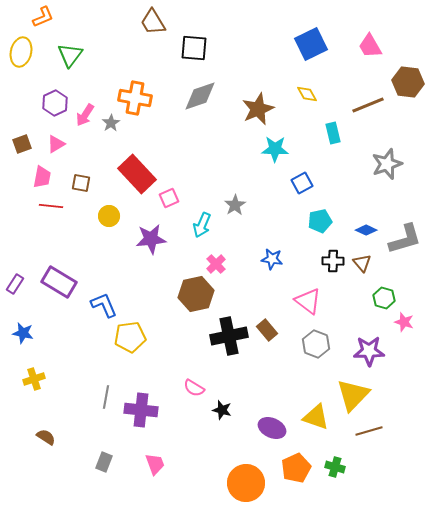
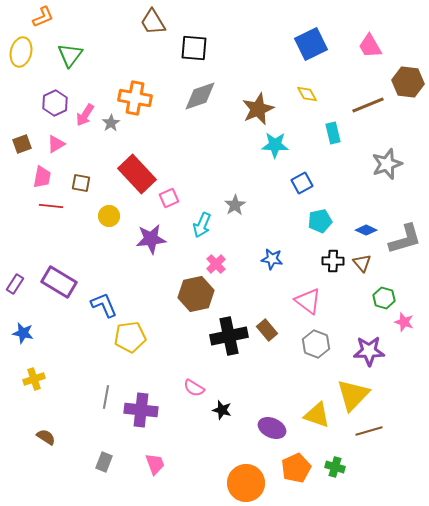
cyan star at (275, 149): moved 4 px up
yellow triangle at (316, 417): moved 1 px right, 2 px up
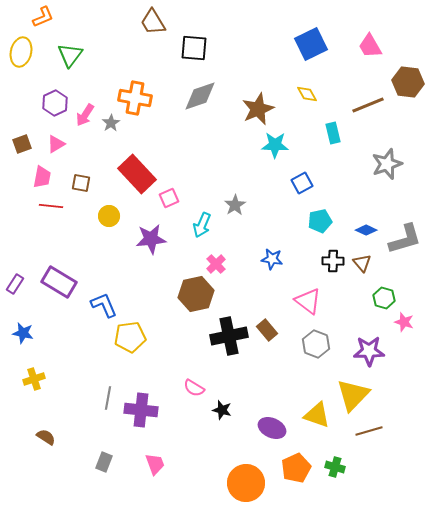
gray line at (106, 397): moved 2 px right, 1 px down
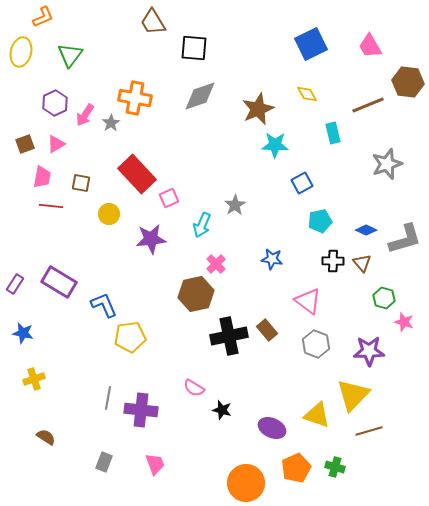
brown square at (22, 144): moved 3 px right
yellow circle at (109, 216): moved 2 px up
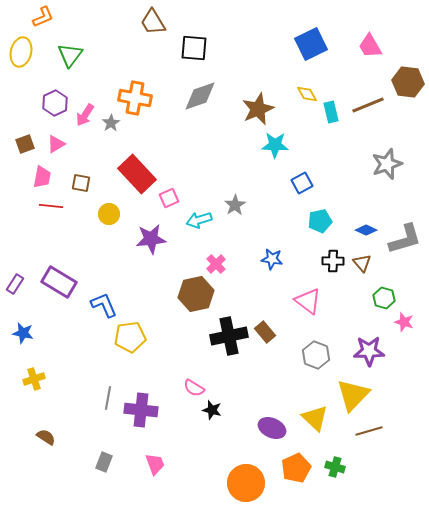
cyan rectangle at (333, 133): moved 2 px left, 21 px up
cyan arrow at (202, 225): moved 3 px left, 5 px up; rotated 50 degrees clockwise
brown rectangle at (267, 330): moved 2 px left, 2 px down
gray hexagon at (316, 344): moved 11 px down
black star at (222, 410): moved 10 px left
yellow triangle at (317, 415): moved 2 px left, 3 px down; rotated 24 degrees clockwise
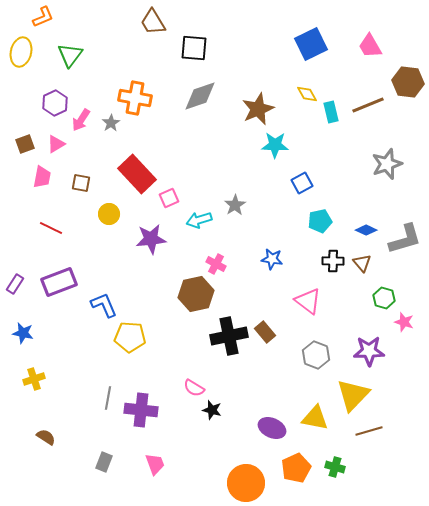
pink arrow at (85, 115): moved 4 px left, 5 px down
red line at (51, 206): moved 22 px down; rotated 20 degrees clockwise
pink cross at (216, 264): rotated 18 degrees counterclockwise
purple rectangle at (59, 282): rotated 52 degrees counterclockwise
yellow pentagon at (130, 337): rotated 12 degrees clockwise
yellow triangle at (315, 418): rotated 32 degrees counterclockwise
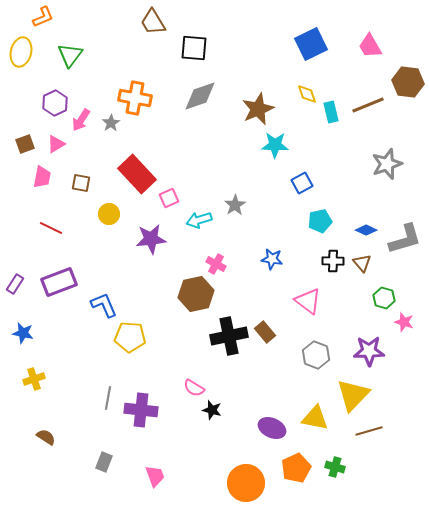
yellow diamond at (307, 94): rotated 10 degrees clockwise
pink trapezoid at (155, 464): moved 12 px down
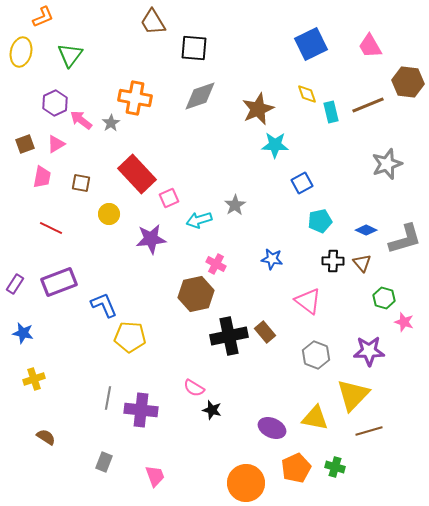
pink arrow at (81, 120): rotated 95 degrees clockwise
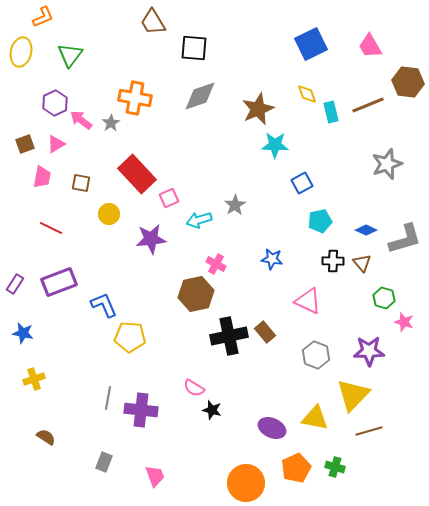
pink triangle at (308, 301): rotated 12 degrees counterclockwise
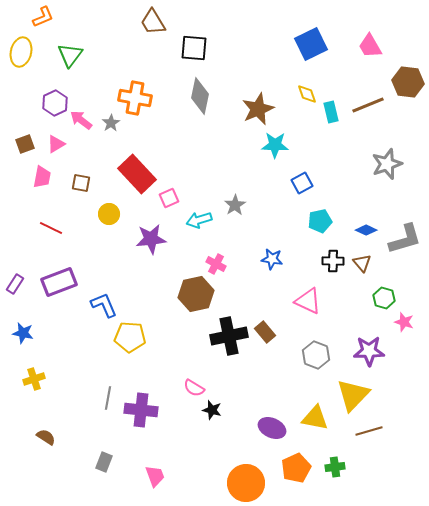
gray diamond at (200, 96): rotated 60 degrees counterclockwise
green cross at (335, 467): rotated 24 degrees counterclockwise
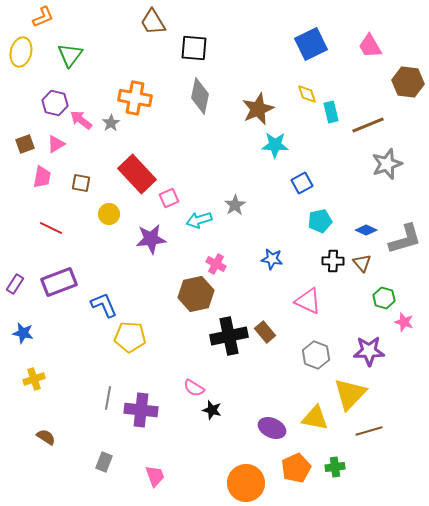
purple hexagon at (55, 103): rotated 20 degrees counterclockwise
brown line at (368, 105): moved 20 px down
yellow triangle at (353, 395): moved 3 px left, 1 px up
